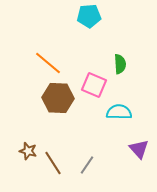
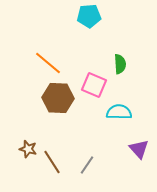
brown star: moved 2 px up
brown line: moved 1 px left, 1 px up
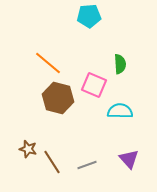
brown hexagon: rotated 12 degrees clockwise
cyan semicircle: moved 1 px right, 1 px up
purple triangle: moved 10 px left, 10 px down
gray line: rotated 36 degrees clockwise
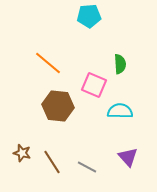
brown hexagon: moved 8 px down; rotated 8 degrees counterclockwise
brown star: moved 6 px left, 4 px down
purple triangle: moved 1 px left, 2 px up
gray line: moved 2 px down; rotated 48 degrees clockwise
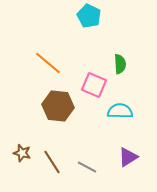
cyan pentagon: rotated 30 degrees clockwise
purple triangle: rotated 40 degrees clockwise
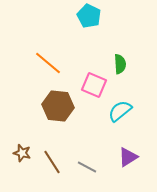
cyan semicircle: rotated 40 degrees counterclockwise
